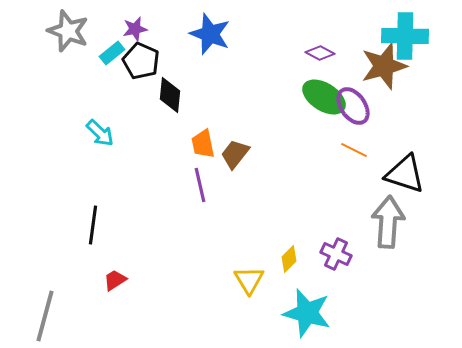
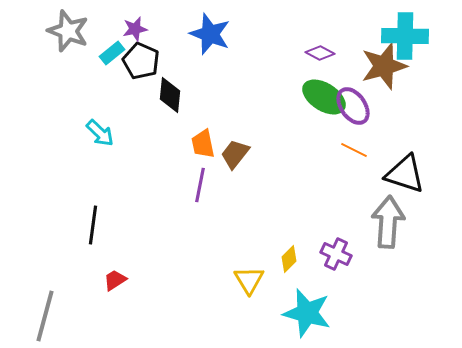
purple line: rotated 24 degrees clockwise
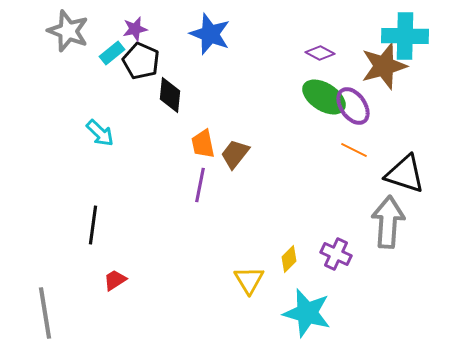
gray line: moved 3 px up; rotated 24 degrees counterclockwise
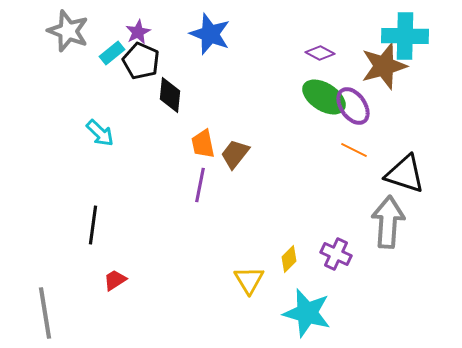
purple star: moved 3 px right, 3 px down; rotated 15 degrees counterclockwise
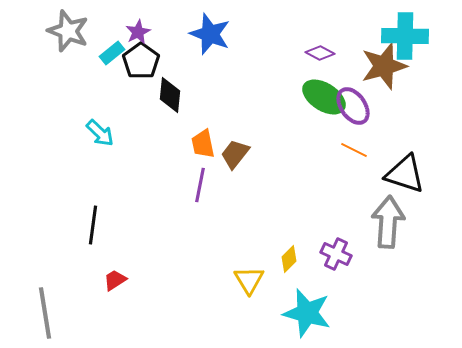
black pentagon: rotated 12 degrees clockwise
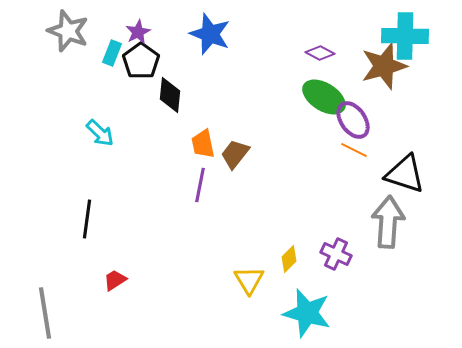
cyan rectangle: rotated 30 degrees counterclockwise
purple ellipse: moved 14 px down
black line: moved 6 px left, 6 px up
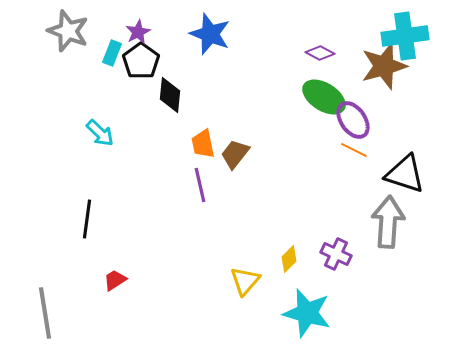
cyan cross: rotated 9 degrees counterclockwise
purple line: rotated 24 degrees counterclockwise
yellow triangle: moved 4 px left, 1 px down; rotated 12 degrees clockwise
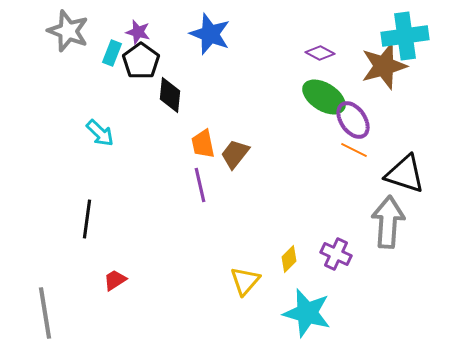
purple star: rotated 30 degrees counterclockwise
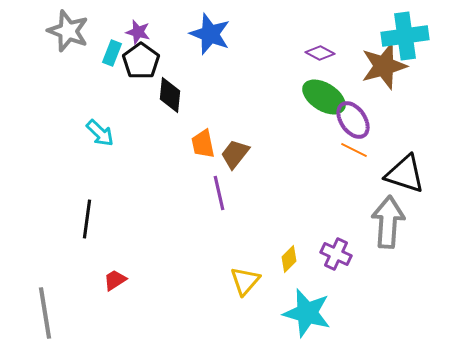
purple line: moved 19 px right, 8 px down
